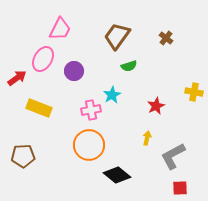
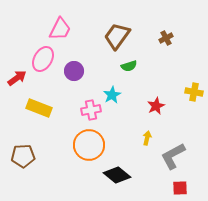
brown cross: rotated 24 degrees clockwise
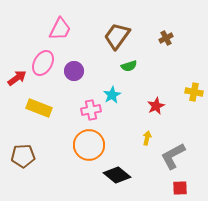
pink ellipse: moved 4 px down
